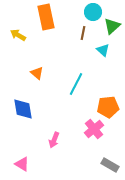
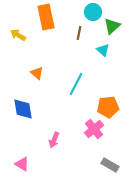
brown line: moved 4 px left
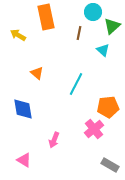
pink triangle: moved 2 px right, 4 px up
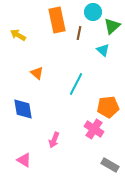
orange rectangle: moved 11 px right, 3 px down
pink cross: rotated 18 degrees counterclockwise
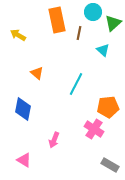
green triangle: moved 1 px right, 3 px up
blue diamond: rotated 20 degrees clockwise
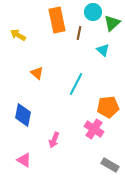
green triangle: moved 1 px left
blue diamond: moved 6 px down
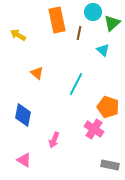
orange pentagon: rotated 25 degrees clockwise
gray rectangle: rotated 18 degrees counterclockwise
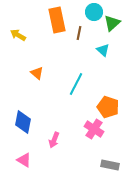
cyan circle: moved 1 px right
blue diamond: moved 7 px down
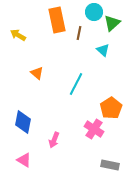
orange pentagon: moved 3 px right, 1 px down; rotated 20 degrees clockwise
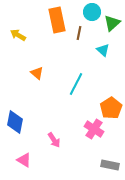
cyan circle: moved 2 px left
blue diamond: moved 8 px left
pink arrow: rotated 56 degrees counterclockwise
